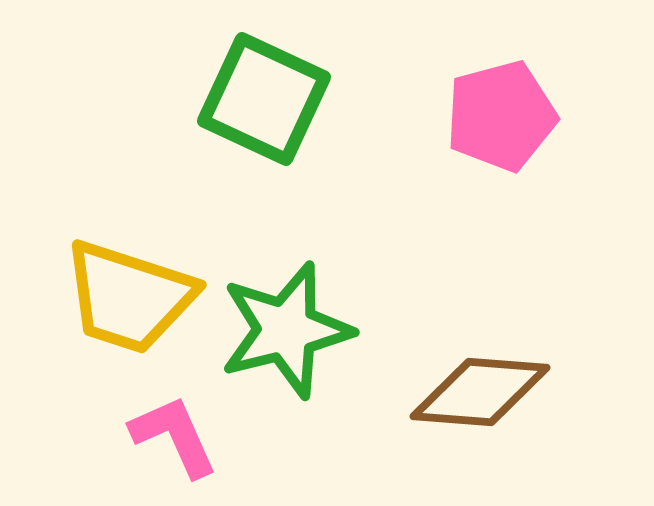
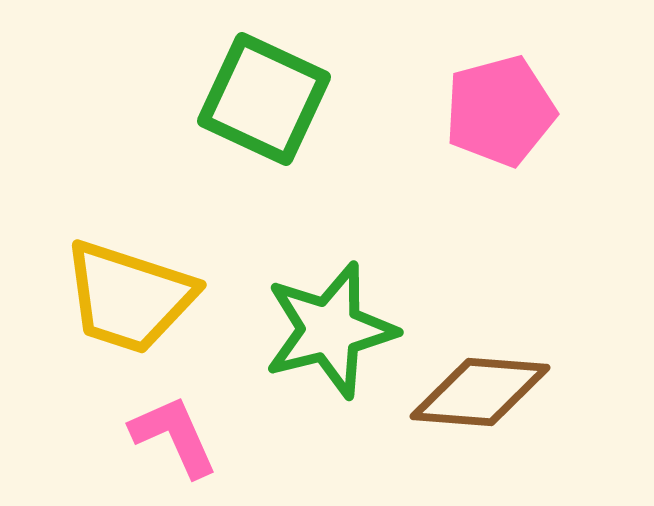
pink pentagon: moved 1 px left, 5 px up
green star: moved 44 px right
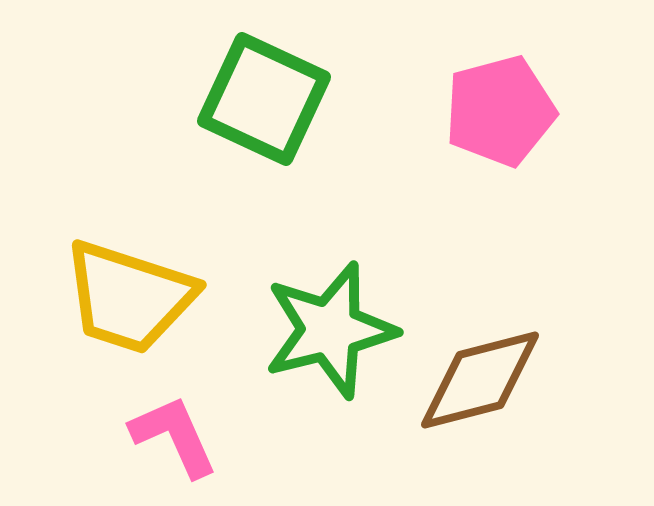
brown diamond: moved 12 px up; rotated 19 degrees counterclockwise
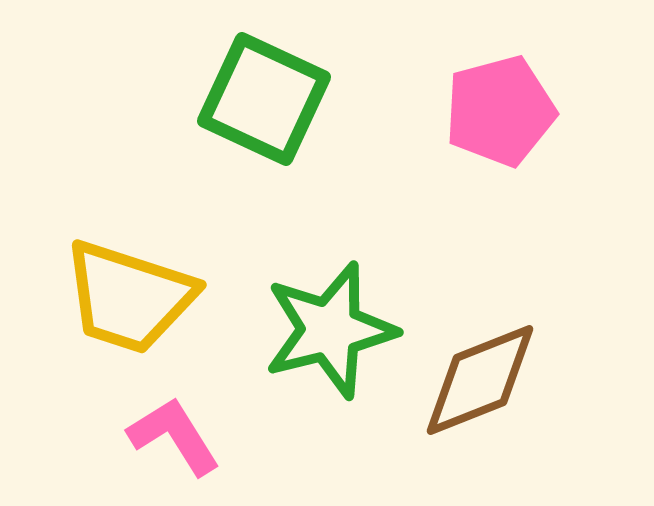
brown diamond: rotated 7 degrees counterclockwise
pink L-shape: rotated 8 degrees counterclockwise
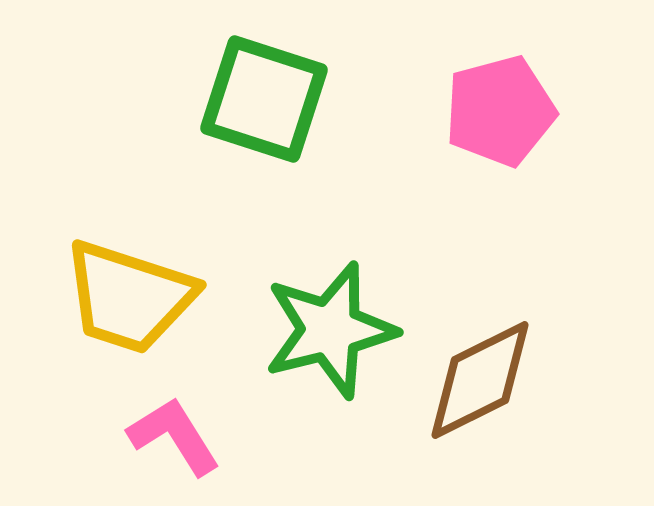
green square: rotated 7 degrees counterclockwise
brown diamond: rotated 5 degrees counterclockwise
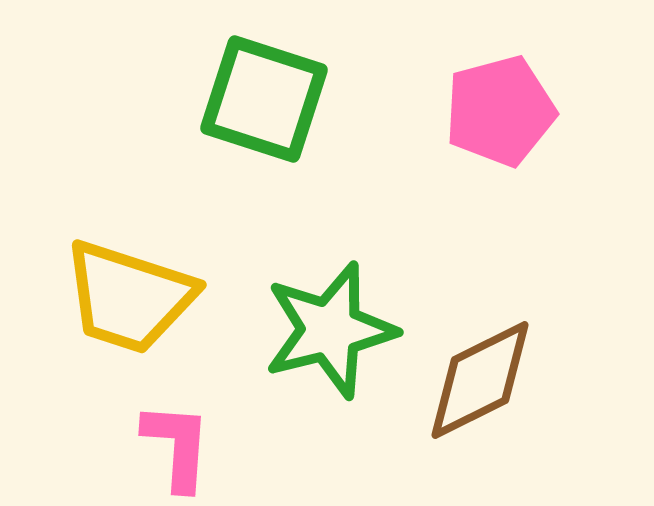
pink L-shape: moved 3 px right, 10 px down; rotated 36 degrees clockwise
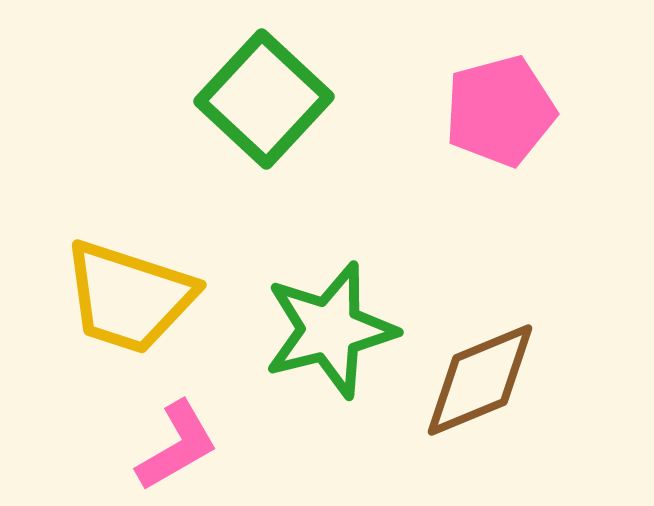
green square: rotated 25 degrees clockwise
brown diamond: rotated 4 degrees clockwise
pink L-shape: rotated 56 degrees clockwise
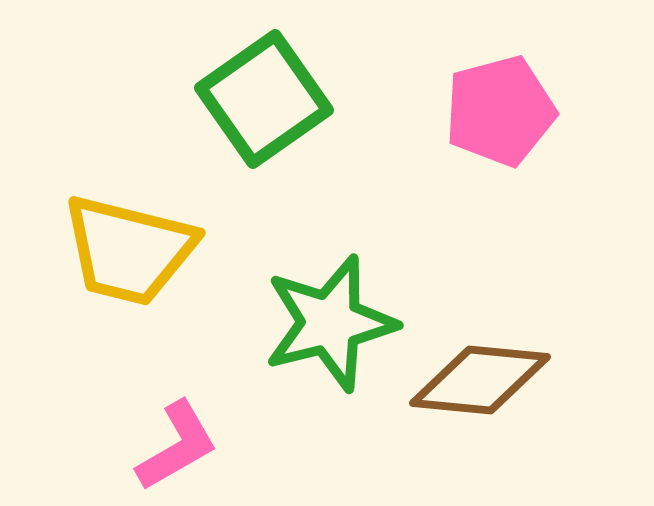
green square: rotated 12 degrees clockwise
yellow trapezoid: moved 47 px up; rotated 4 degrees counterclockwise
green star: moved 7 px up
brown diamond: rotated 28 degrees clockwise
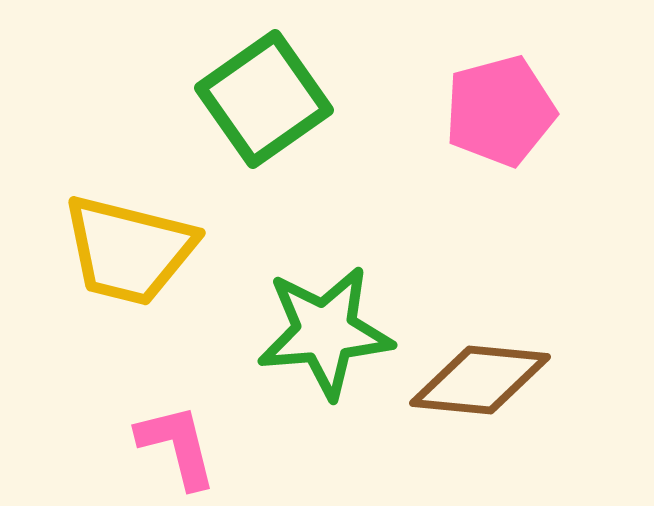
green star: moved 5 px left, 9 px down; rotated 9 degrees clockwise
pink L-shape: rotated 74 degrees counterclockwise
